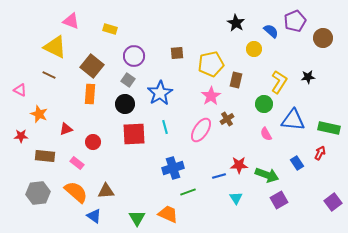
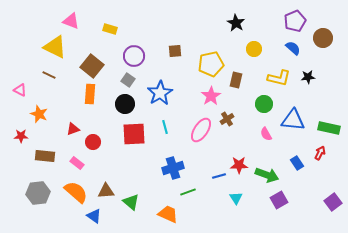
blue semicircle at (271, 31): moved 22 px right, 17 px down
brown square at (177, 53): moved 2 px left, 2 px up
yellow L-shape at (279, 82): moved 4 px up; rotated 70 degrees clockwise
red triangle at (66, 129): moved 7 px right
green triangle at (137, 218): moved 6 px left, 16 px up; rotated 18 degrees counterclockwise
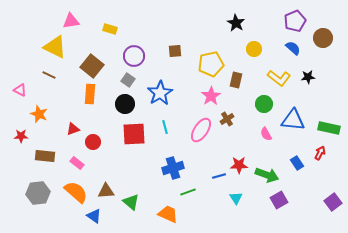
pink triangle at (71, 21): rotated 30 degrees counterclockwise
yellow L-shape at (279, 78): rotated 25 degrees clockwise
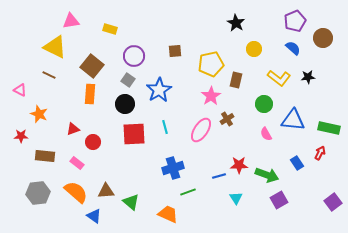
blue star at (160, 93): moved 1 px left, 3 px up
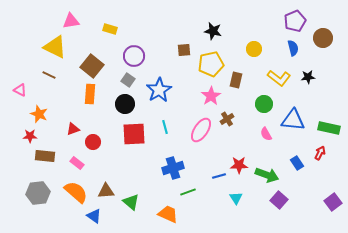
black star at (236, 23): moved 23 px left, 8 px down; rotated 18 degrees counterclockwise
blue semicircle at (293, 48): rotated 35 degrees clockwise
brown square at (175, 51): moved 9 px right, 1 px up
red star at (21, 136): moved 9 px right
purple square at (279, 200): rotated 18 degrees counterclockwise
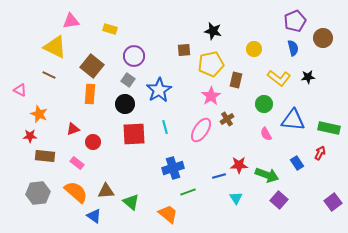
orange trapezoid at (168, 214): rotated 15 degrees clockwise
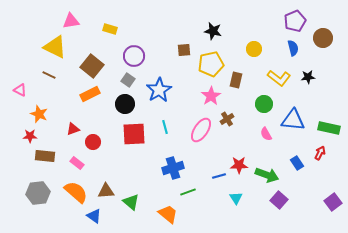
orange rectangle at (90, 94): rotated 60 degrees clockwise
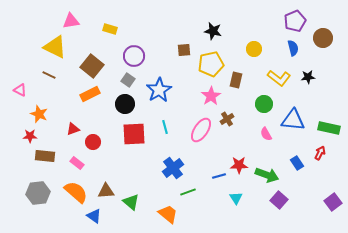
blue cross at (173, 168): rotated 20 degrees counterclockwise
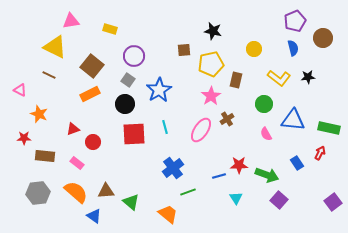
red star at (30, 136): moved 6 px left, 2 px down
